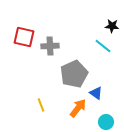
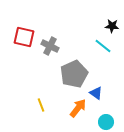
gray cross: rotated 30 degrees clockwise
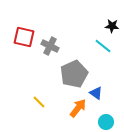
yellow line: moved 2 px left, 3 px up; rotated 24 degrees counterclockwise
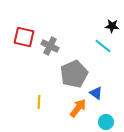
yellow line: rotated 48 degrees clockwise
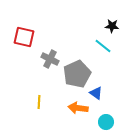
gray cross: moved 13 px down
gray pentagon: moved 3 px right
orange arrow: rotated 120 degrees counterclockwise
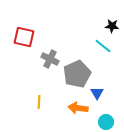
blue triangle: moved 1 px right; rotated 24 degrees clockwise
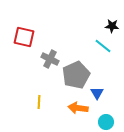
gray pentagon: moved 1 px left, 1 px down
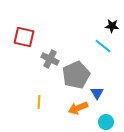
orange arrow: rotated 30 degrees counterclockwise
